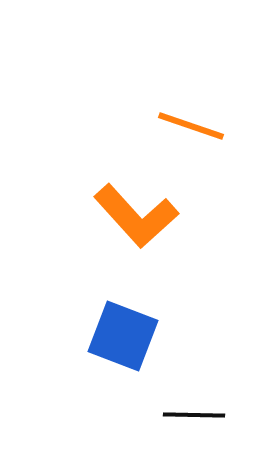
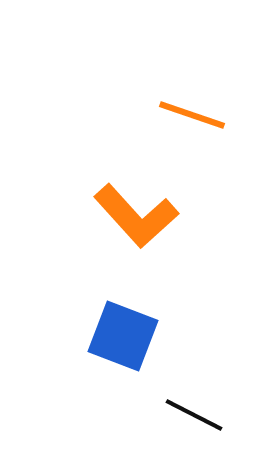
orange line: moved 1 px right, 11 px up
black line: rotated 26 degrees clockwise
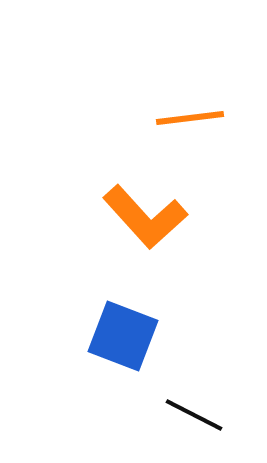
orange line: moved 2 px left, 3 px down; rotated 26 degrees counterclockwise
orange L-shape: moved 9 px right, 1 px down
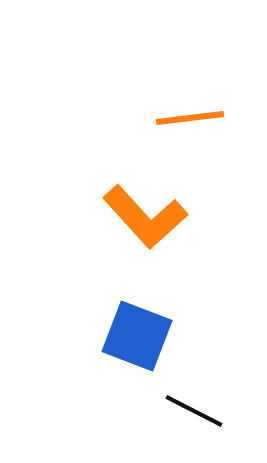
blue square: moved 14 px right
black line: moved 4 px up
